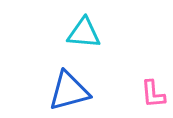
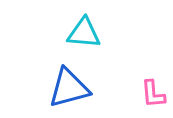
blue triangle: moved 3 px up
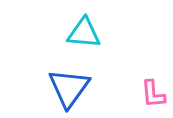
blue triangle: rotated 39 degrees counterclockwise
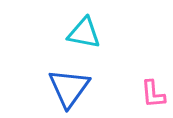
cyan triangle: rotated 6 degrees clockwise
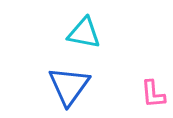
blue triangle: moved 2 px up
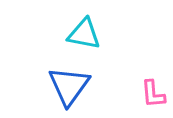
cyan triangle: moved 1 px down
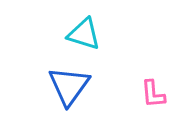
cyan triangle: rotated 6 degrees clockwise
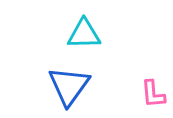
cyan triangle: rotated 18 degrees counterclockwise
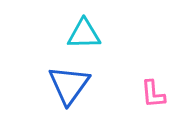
blue triangle: moved 1 px up
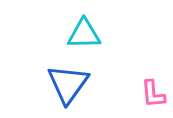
blue triangle: moved 1 px left, 1 px up
